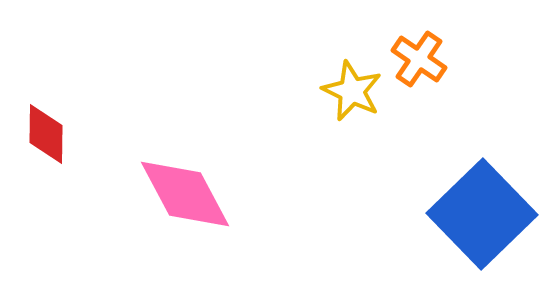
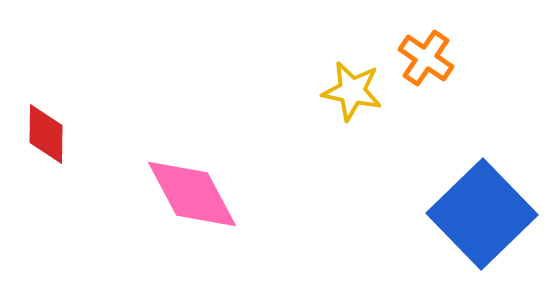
orange cross: moved 7 px right, 1 px up
yellow star: rotated 14 degrees counterclockwise
pink diamond: moved 7 px right
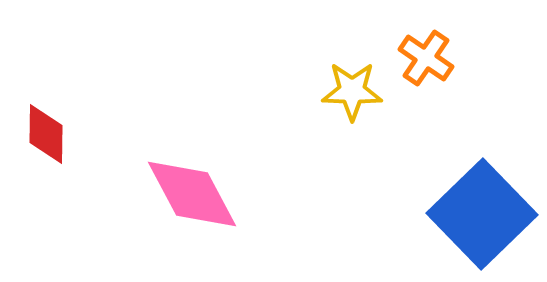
yellow star: rotated 10 degrees counterclockwise
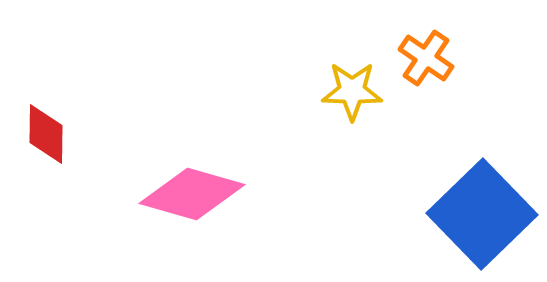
pink diamond: rotated 46 degrees counterclockwise
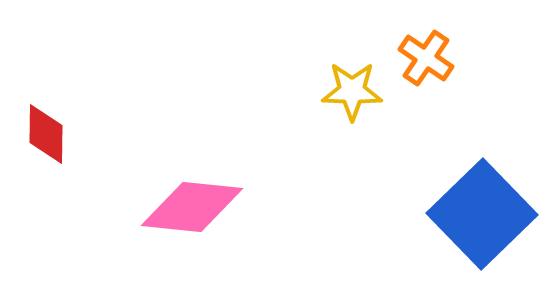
pink diamond: moved 13 px down; rotated 10 degrees counterclockwise
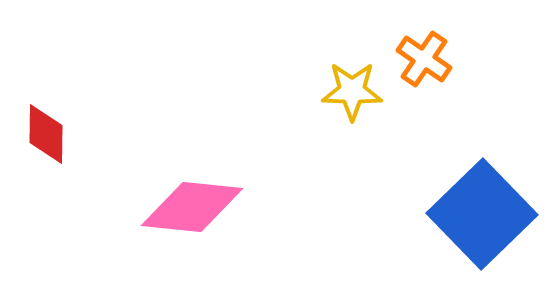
orange cross: moved 2 px left, 1 px down
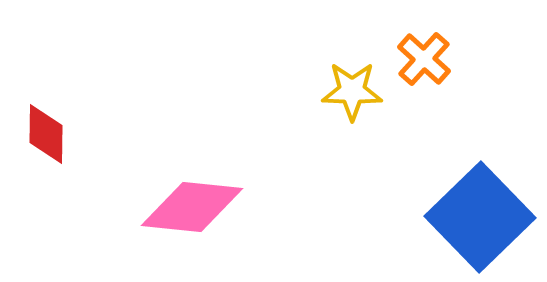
orange cross: rotated 8 degrees clockwise
blue square: moved 2 px left, 3 px down
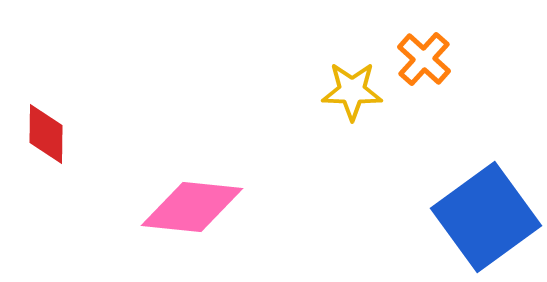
blue square: moved 6 px right; rotated 8 degrees clockwise
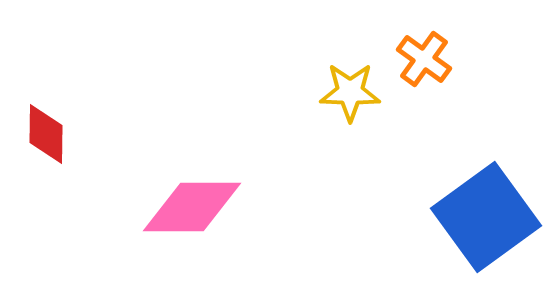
orange cross: rotated 6 degrees counterclockwise
yellow star: moved 2 px left, 1 px down
pink diamond: rotated 6 degrees counterclockwise
